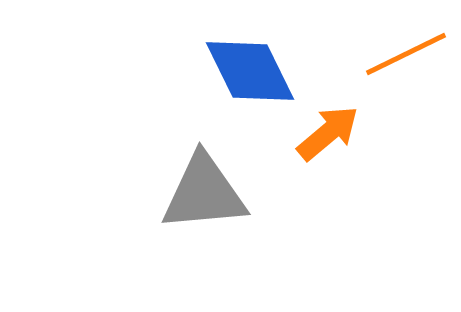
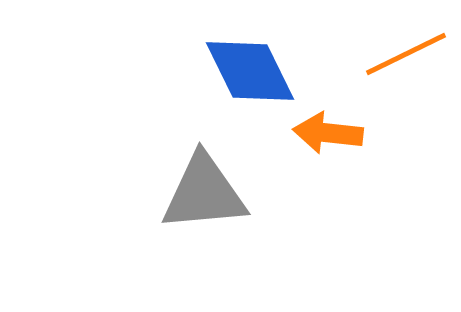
orange arrow: rotated 134 degrees counterclockwise
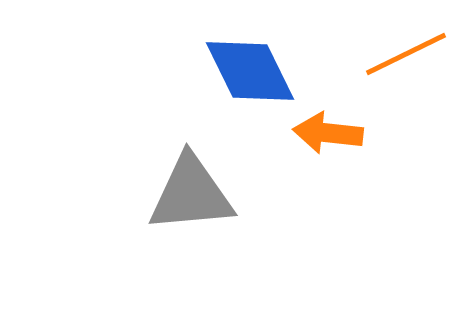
gray triangle: moved 13 px left, 1 px down
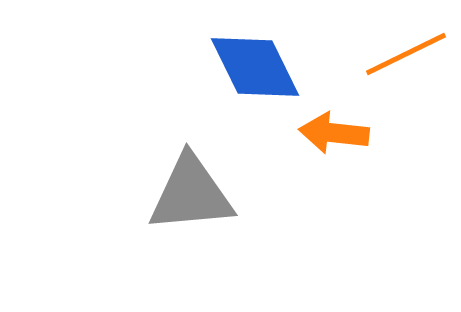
blue diamond: moved 5 px right, 4 px up
orange arrow: moved 6 px right
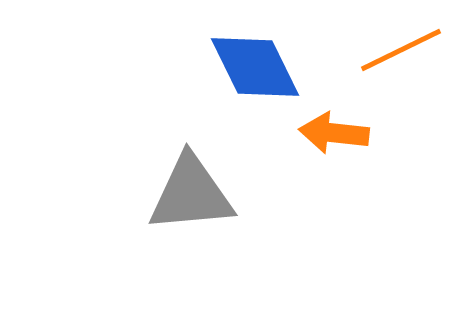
orange line: moved 5 px left, 4 px up
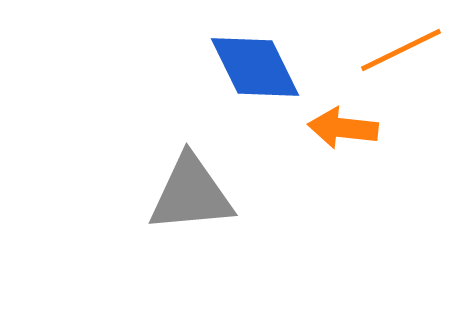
orange arrow: moved 9 px right, 5 px up
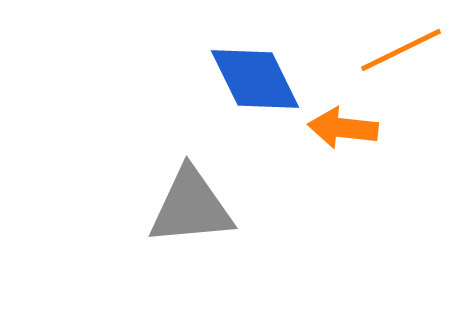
blue diamond: moved 12 px down
gray triangle: moved 13 px down
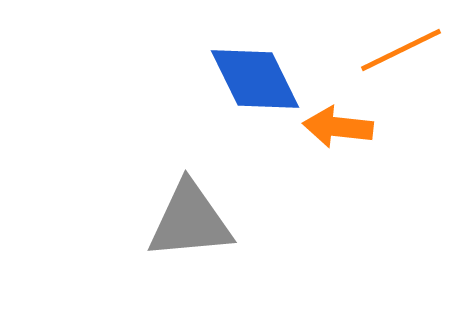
orange arrow: moved 5 px left, 1 px up
gray triangle: moved 1 px left, 14 px down
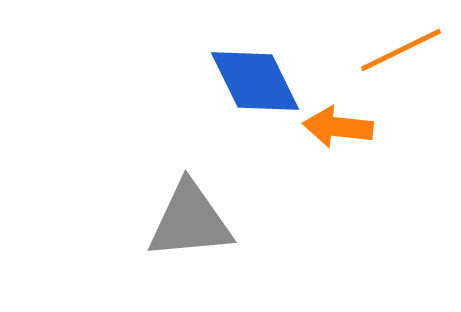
blue diamond: moved 2 px down
